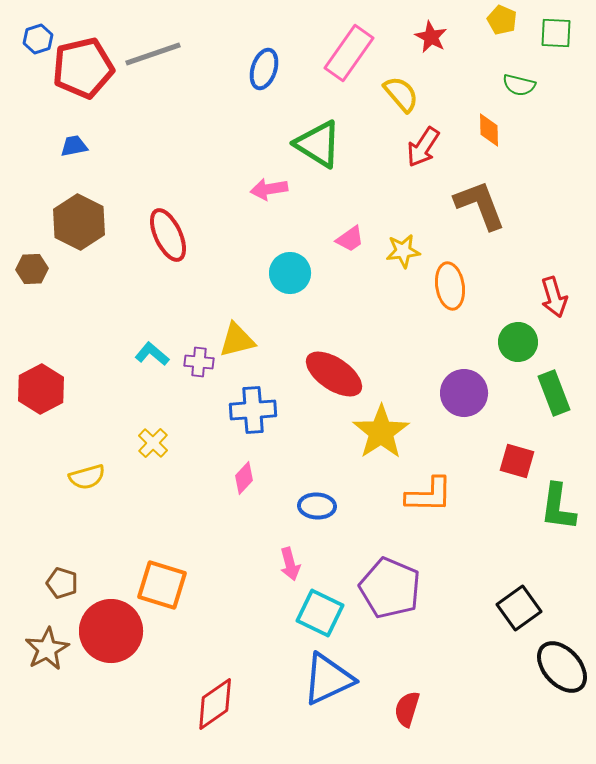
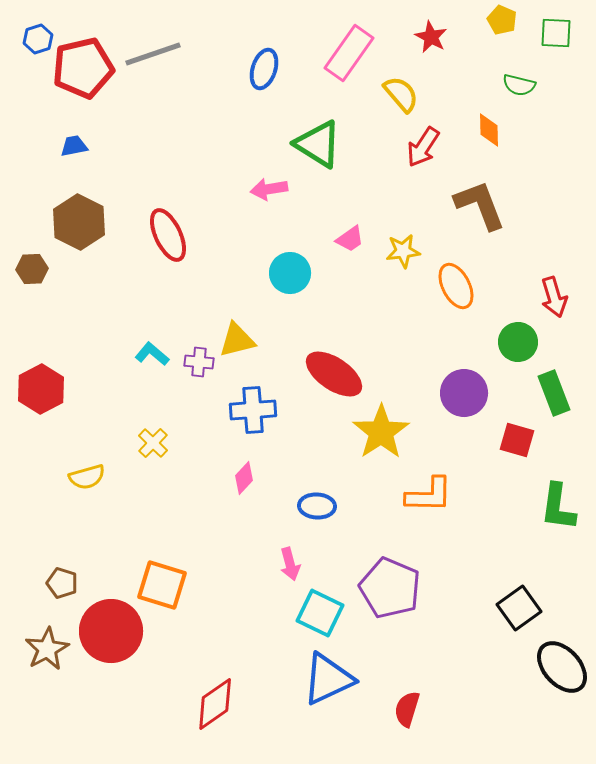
orange ellipse at (450, 286): moved 6 px right; rotated 18 degrees counterclockwise
red square at (517, 461): moved 21 px up
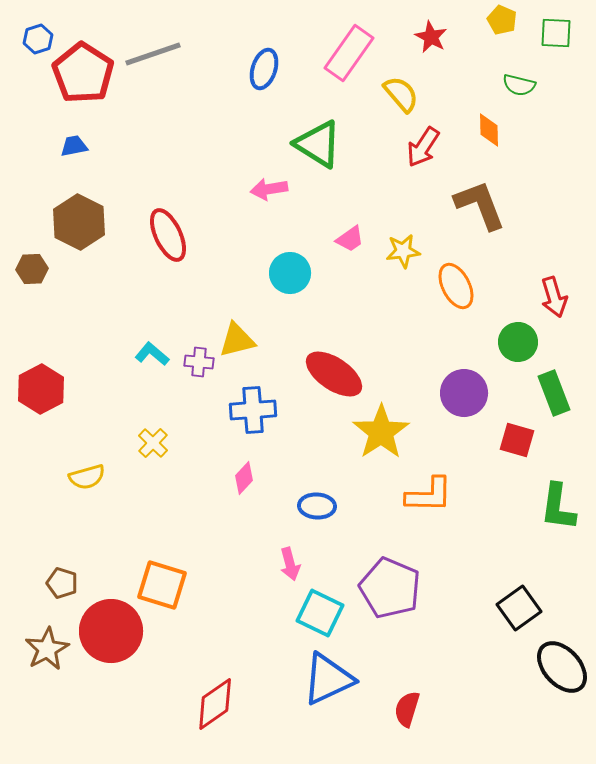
red pentagon at (83, 68): moved 5 px down; rotated 26 degrees counterclockwise
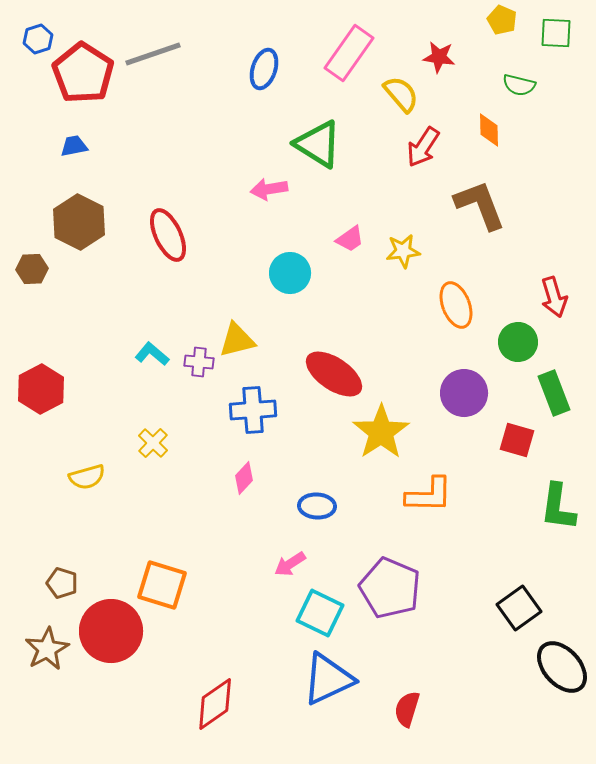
red star at (431, 37): moved 8 px right, 20 px down; rotated 20 degrees counterclockwise
orange ellipse at (456, 286): moved 19 px down; rotated 6 degrees clockwise
pink arrow at (290, 564): rotated 72 degrees clockwise
